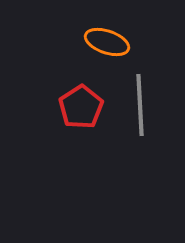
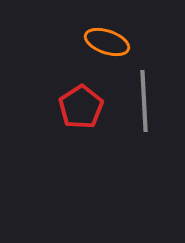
gray line: moved 4 px right, 4 px up
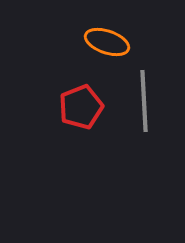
red pentagon: rotated 12 degrees clockwise
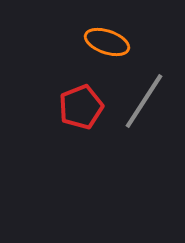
gray line: rotated 36 degrees clockwise
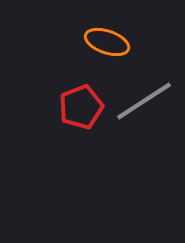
gray line: rotated 24 degrees clockwise
